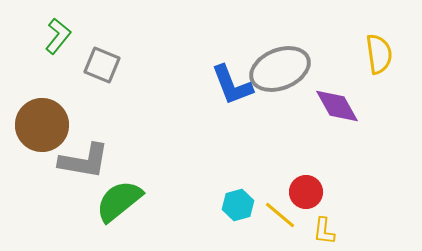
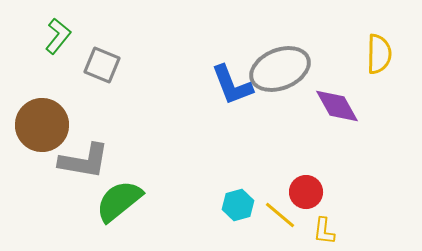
yellow semicircle: rotated 9 degrees clockwise
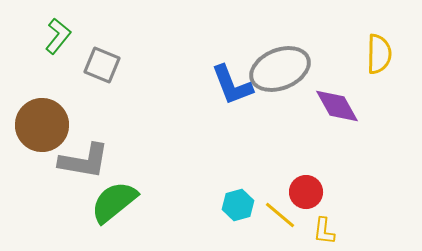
green semicircle: moved 5 px left, 1 px down
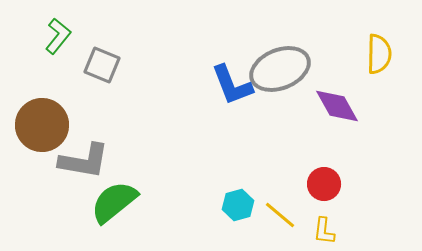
red circle: moved 18 px right, 8 px up
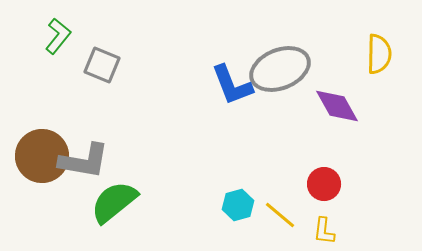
brown circle: moved 31 px down
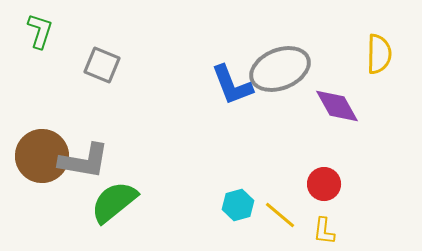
green L-shape: moved 18 px left, 5 px up; rotated 21 degrees counterclockwise
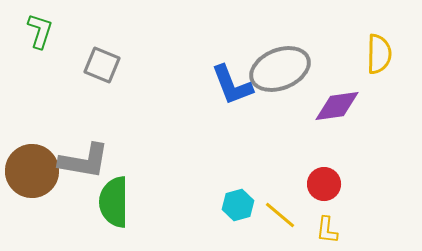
purple diamond: rotated 69 degrees counterclockwise
brown circle: moved 10 px left, 15 px down
green semicircle: rotated 51 degrees counterclockwise
yellow L-shape: moved 3 px right, 1 px up
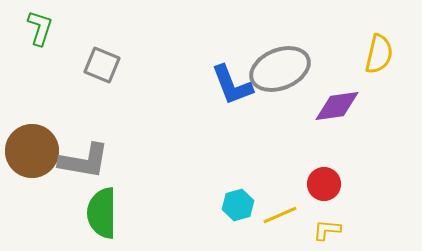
green L-shape: moved 3 px up
yellow semicircle: rotated 12 degrees clockwise
brown circle: moved 20 px up
green semicircle: moved 12 px left, 11 px down
yellow line: rotated 64 degrees counterclockwise
yellow L-shape: rotated 88 degrees clockwise
